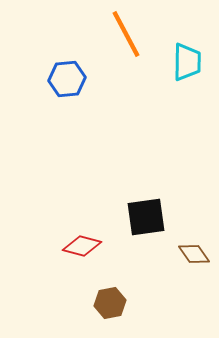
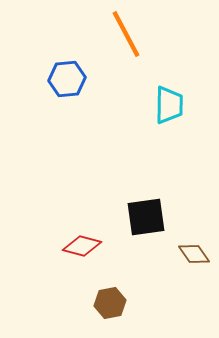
cyan trapezoid: moved 18 px left, 43 px down
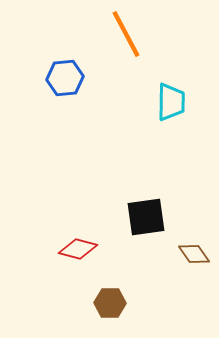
blue hexagon: moved 2 px left, 1 px up
cyan trapezoid: moved 2 px right, 3 px up
red diamond: moved 4 px left, 3 px down
brown hexagon: rotated 12 degrees clockwise
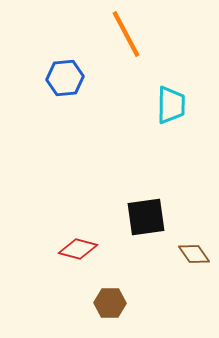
cyan trapezoid: moved 3 px down
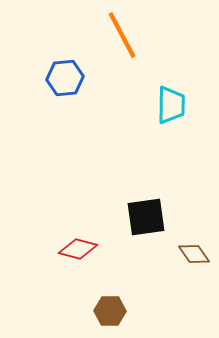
orange line: moved 4 px left, 1 px down
brown hexagon: moved 8 px down
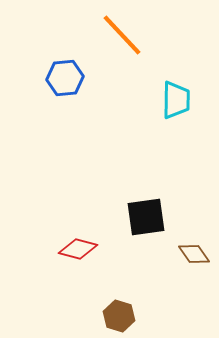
orange line: rotated 15 degrees counterclockwise
cyan trapezoid: moved 5 px right, 5 px up
brown hexagon: moved 9 px right, 5 px down; rotated 16 degrees clockwise
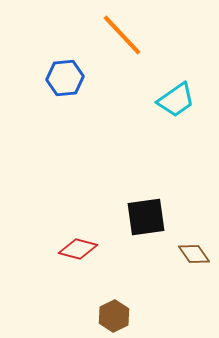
cyan trapezoid: rotated 54 degrees clockwise
brown hexagon: moved 5 px left; rotated 16 degrees clockwise
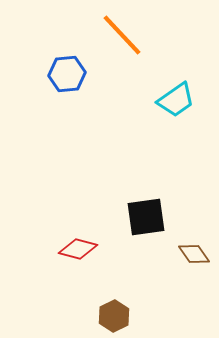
blue hexagon: moved 2 px right, 4 px up
